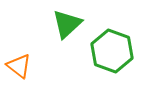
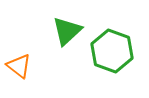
green triangle: moved 7 px down
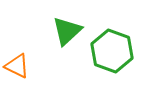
orange triangle: moved 2 px left; rotated 12 degrees counterclockwise
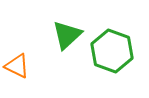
green triangle: moved 4 px down
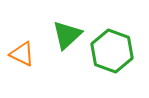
orange triangle: moved 5 px right, 12 px up
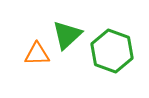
orange triangle: moved 15 px right; rotated 28 degrees counterclockwise
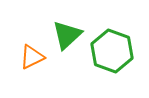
orange triangle: moved 5 px left, 3 px down; rotated 24 degrees counterclockwise
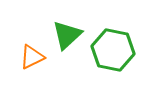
green hexagon: moved 1 px right, 1 px up; rotated 9 degrees counterclockwise
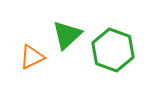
green hexagon: rotated 9 degrees clockwise
